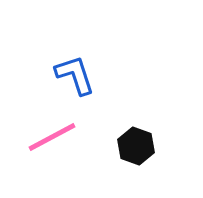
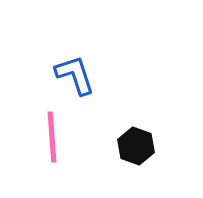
pink line: rotated 66 degrees counterclockwise
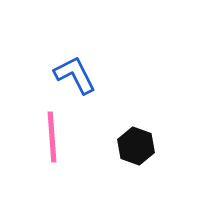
blue L-shape: rotated 9 degrees counterclockwise
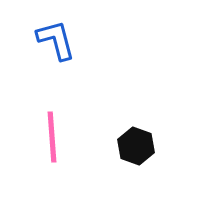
blue L-shape: moved 19 px left, 35 px up; rotated 12 degrees clockwise
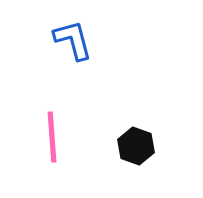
blue L-shape: moved 17 px right
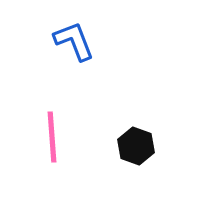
blue L-shape: moved 1 px right, 1 px down; rotated 6 degrees counterclockwise
